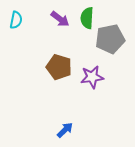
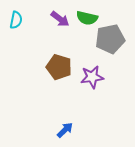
green semicircle: rotated 80 degrees counterclockwise
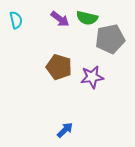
cyan semicircle: rotated 24 degrees counterclockwise
